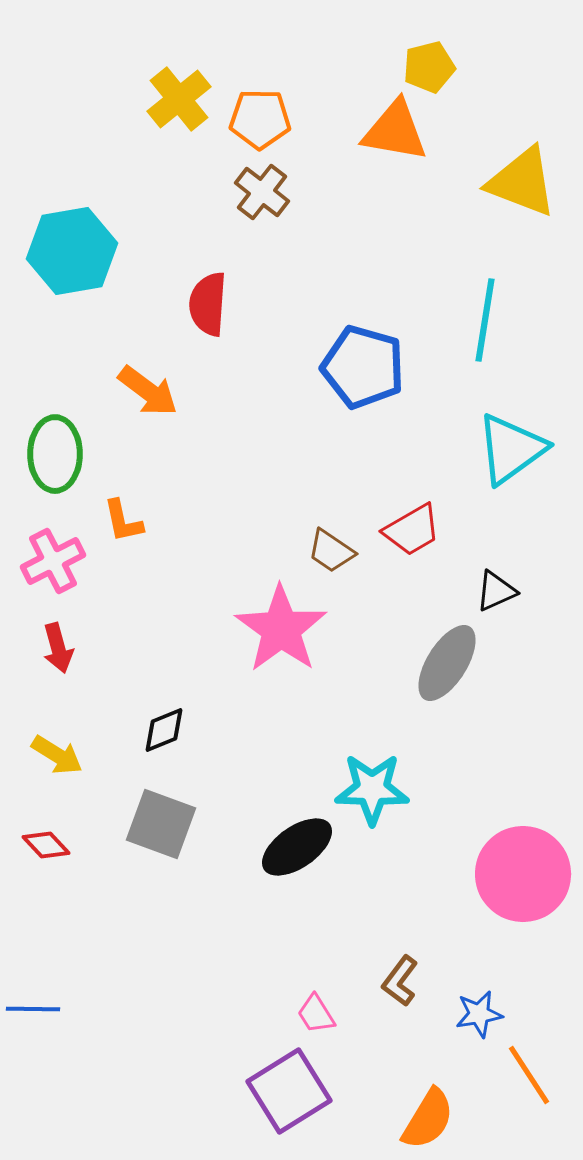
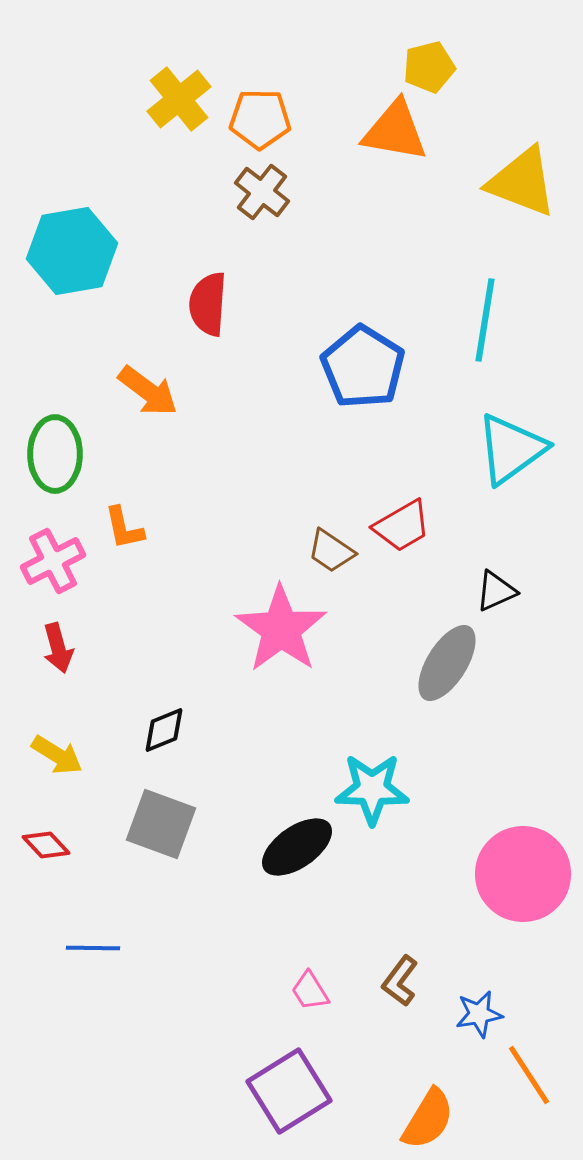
blue pentagon: rotated 16 degrees clockwise
orange L-shape: moved 1 px right, 7 px down
red trapezoid: moved 10 px left, 4 px up
blue line: moved 60 px right, 61 px up
pink trapezoid: moved 6 px left, 23 px up
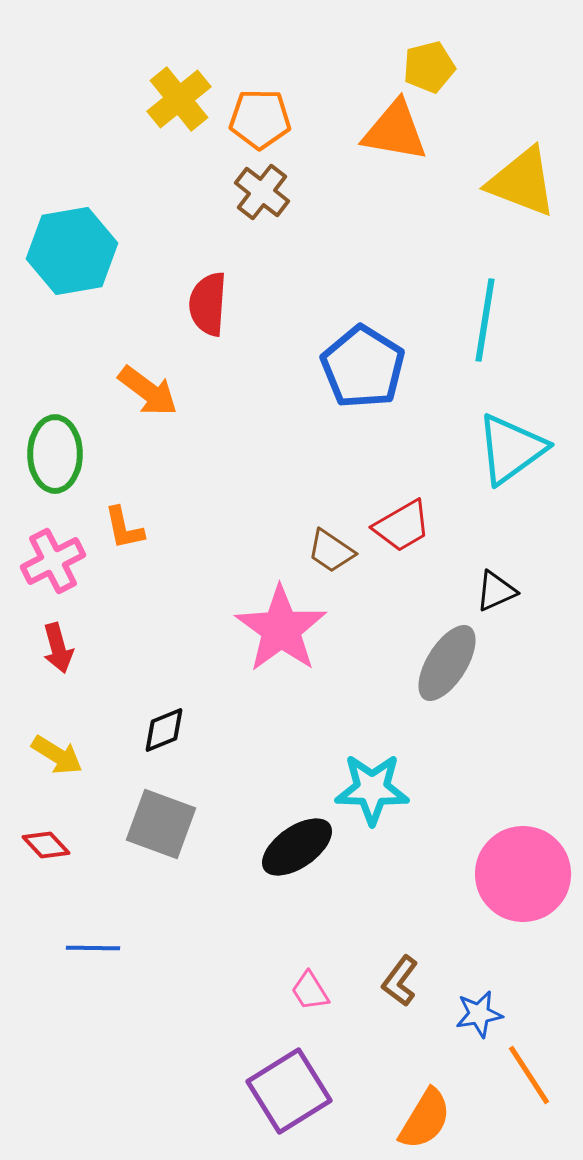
orange semicircle: moved 3 px left
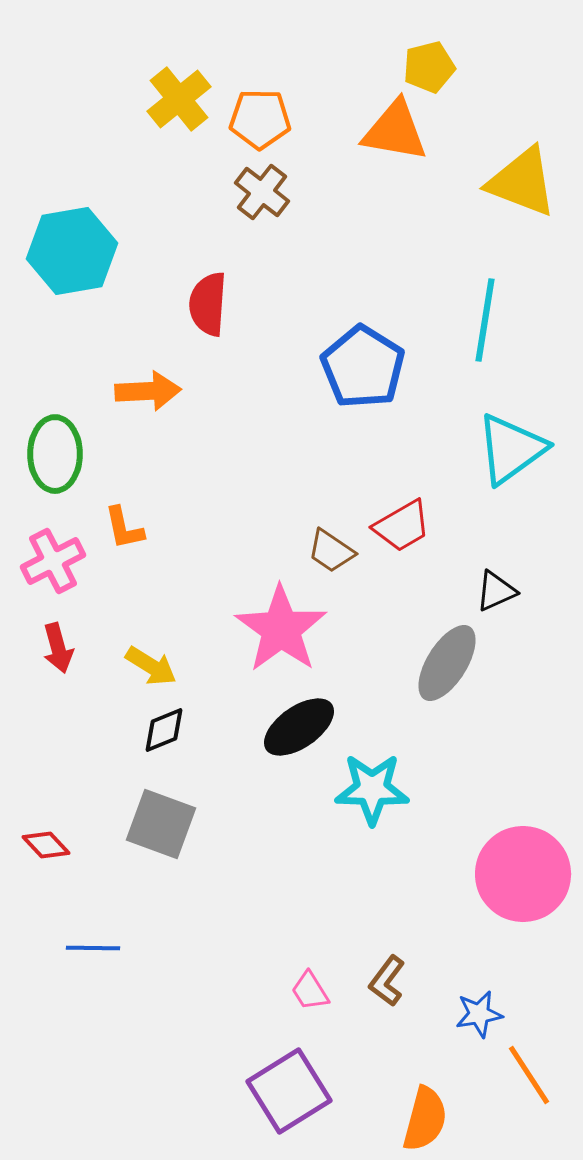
orange arrow: rotated 40 degrees counterclockwise
yellow arrow: moved 94 px right, 89 px up
black ellipse: moved 2 px right, 120 px up
brown L-shape: moved 13 px left
orange semicircle: rotated 16 degrees counterclockwise
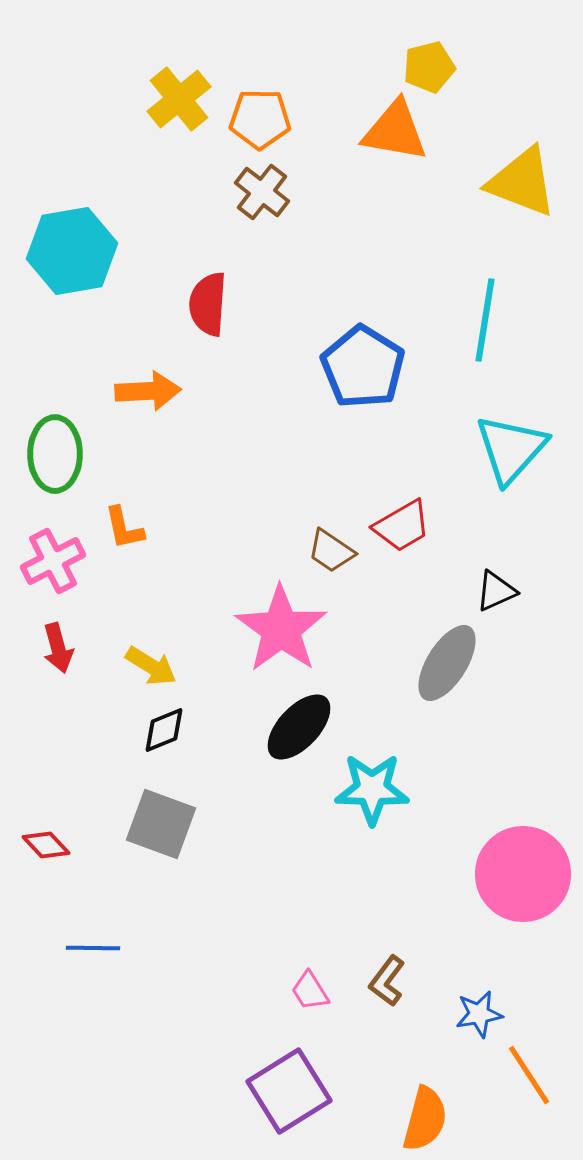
cyan triangle: rotated 12 degrees counterclockwise
black ellipse: rotated 12 degrees counterclockwise
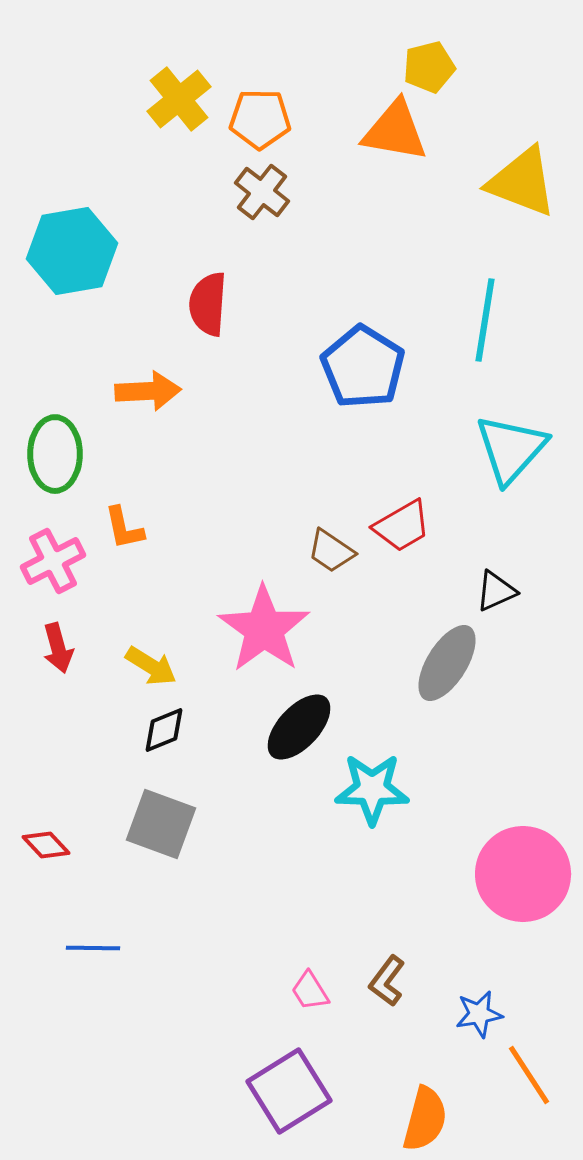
pink star: moved 17 px left
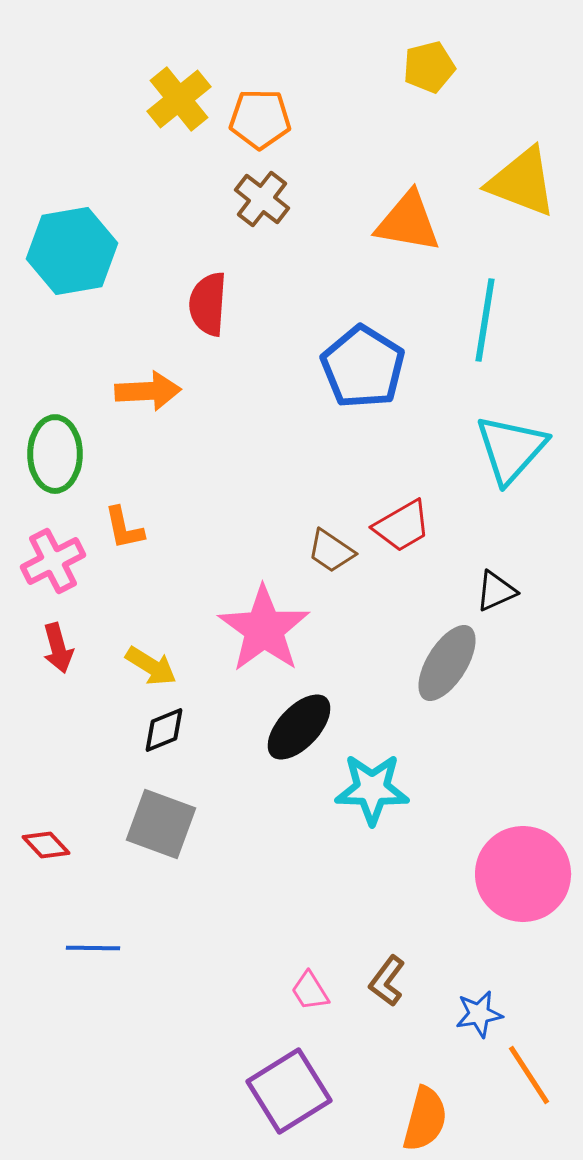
orange triangle: moved 13 px right, 91 px down
brown cross: moved 7 px down
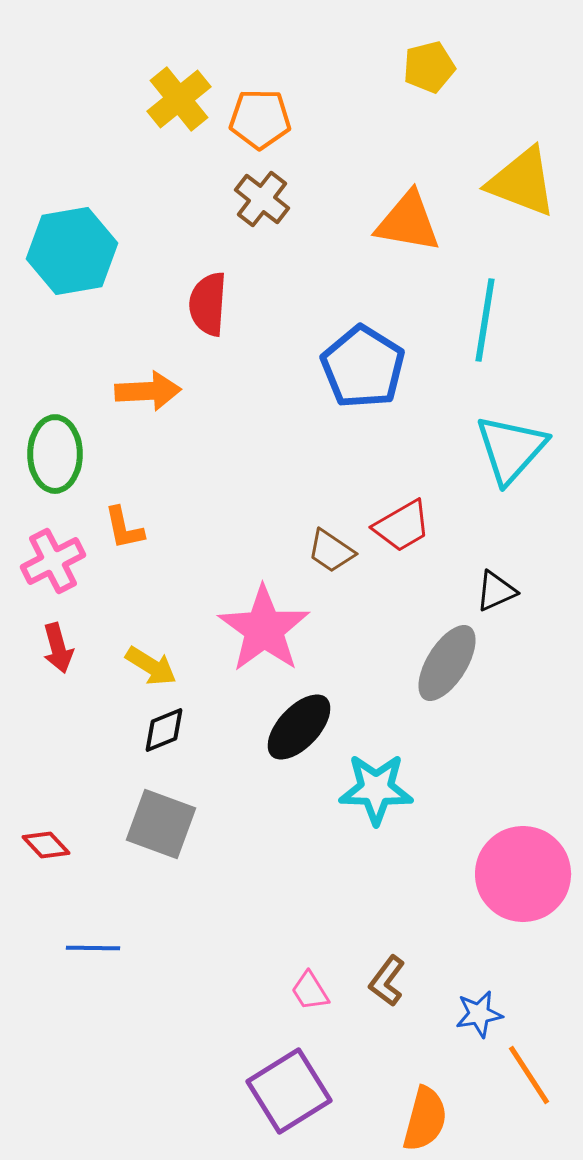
cyan star: moved 4 px right
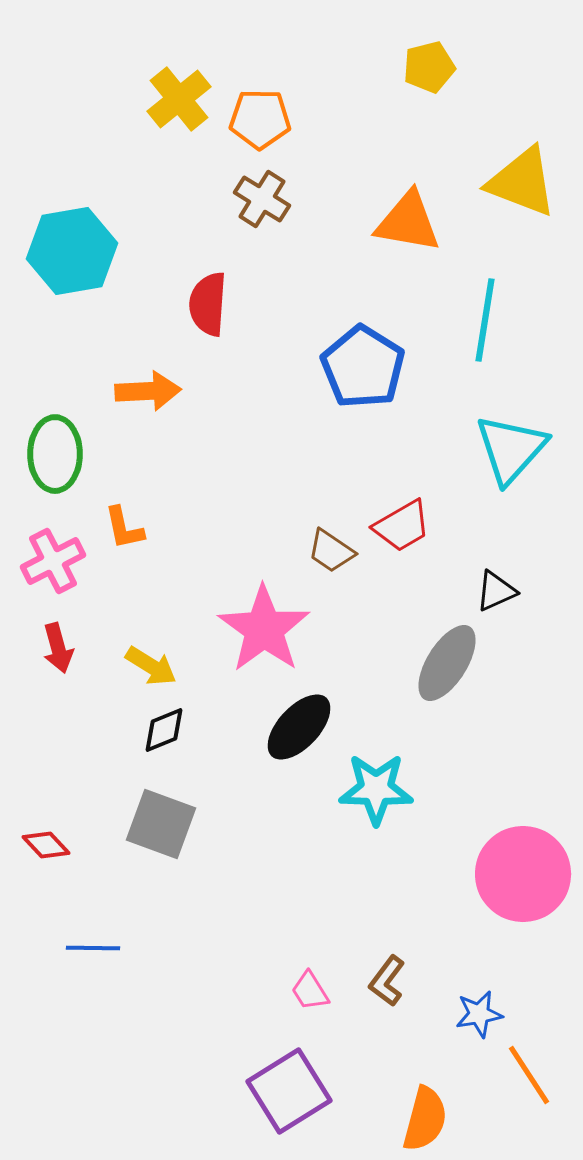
brown cross: rotated 6 degrees counterclockwise
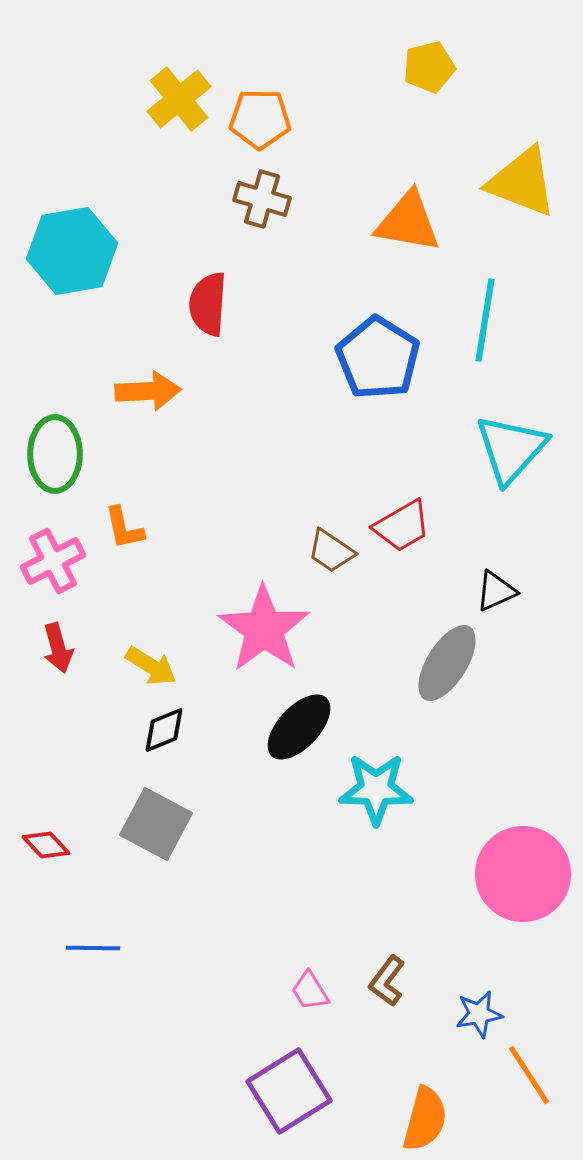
brown cross: rotated 16 degrees counterclockwise
blue pentagon: moved 15 px right, 9 px up
gray square: moved 5 px left; rotated 8 degrees clockwise
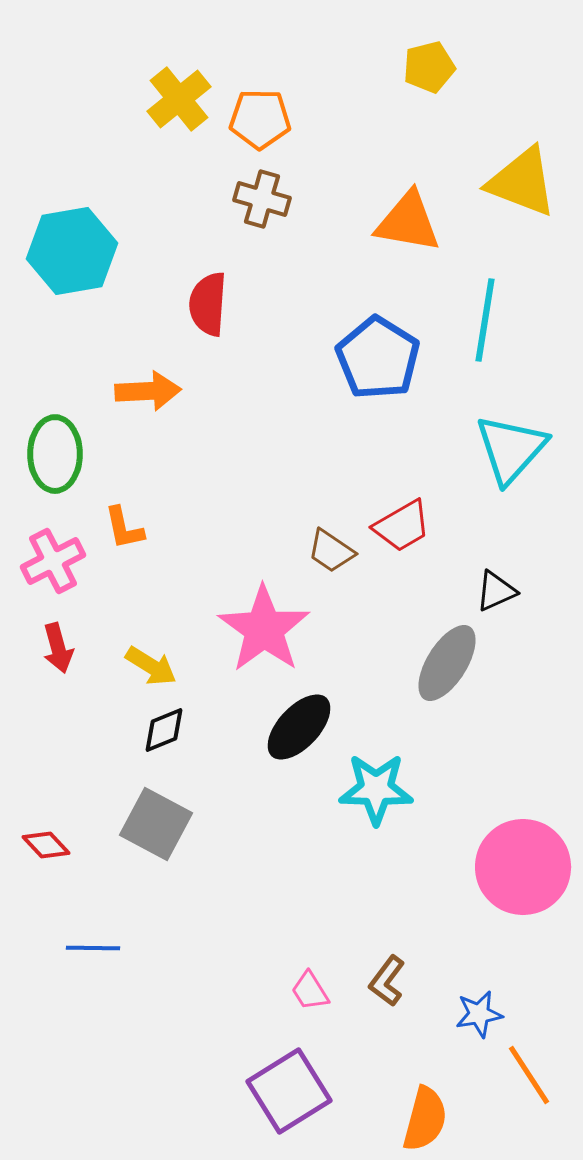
pink circle: moved 7 px up
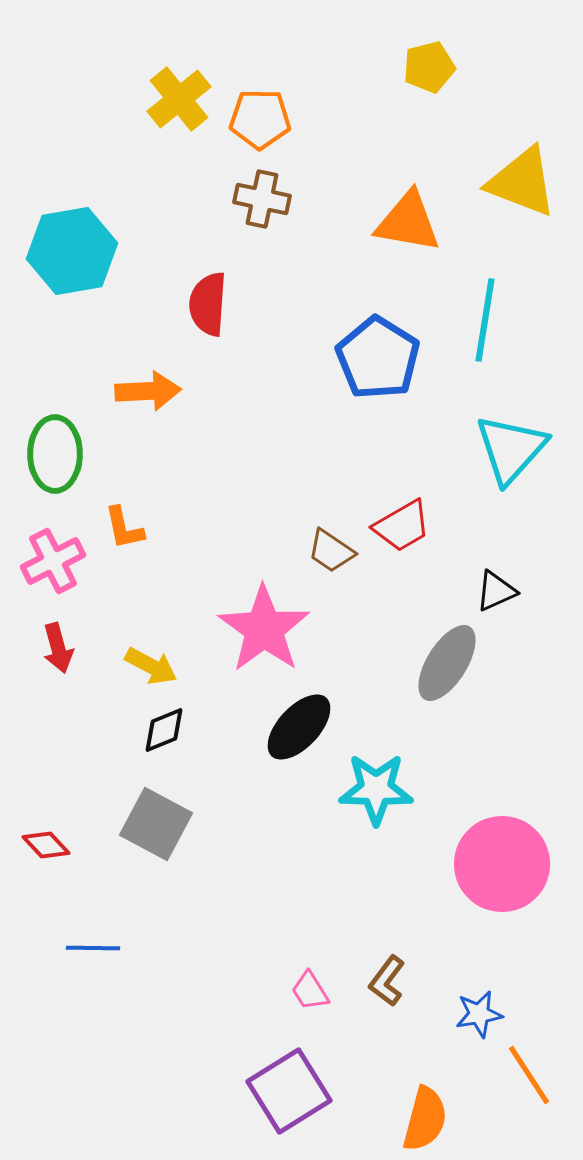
brown cross: rotated 4 degrees counterclockwise
yellow arrow: rotated 4 degrees counterclockwise
pink circle: moved 21 px left, 3 px up
